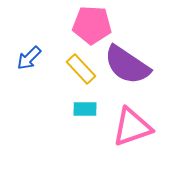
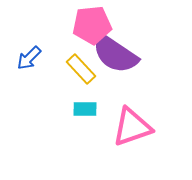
pink pentagon: rotated 9 degrees counterclockwise
purple semicircle: moved 12 px left, 11 px up
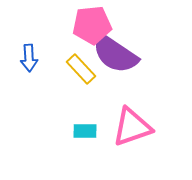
blue arrow: rotated 48 degrees counterclockwise
cyan rectangle: moved 22 px down
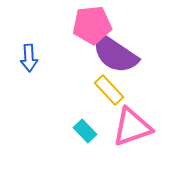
yellow rectangle: moved 28 px right, 21 px down
cyan rectangle: rotated 45 degrees clockwise
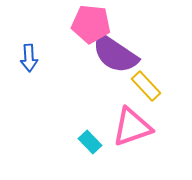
pink pentagon: moved 1 px left, 1 px up; rotated 12 degrees clockwise
yellow rectangle: moved 37 px right, 4 px up
cyan rectangle: moved 5 px right, 11 px down
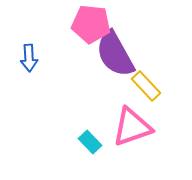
purple semicircle: rotated 27 degrees clockwise
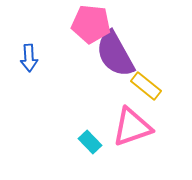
yellow rectangle: rotated 8 degrees counterclockwise
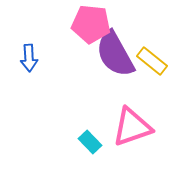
yellow rectangle: moved 6 px right, 25 px up
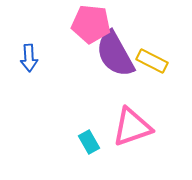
yellow rectangle: rotated 12 degrees counterclockwise
cyan rectangle: moved 1 px left; rotated 15 degrees clockwise
